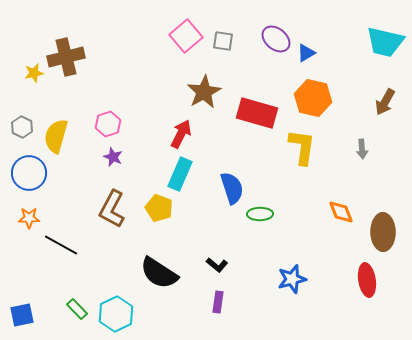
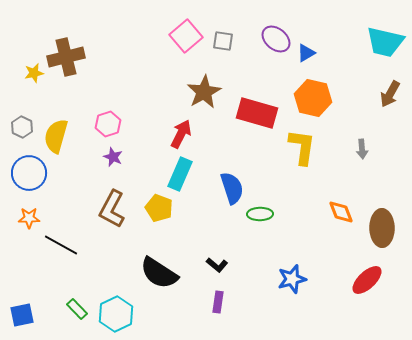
brown arrow: moved 5 px right, 8 px up
brown ellipse: moved 1 px left, 4 px up
red ellipse: rotated 56 degrees clockwise
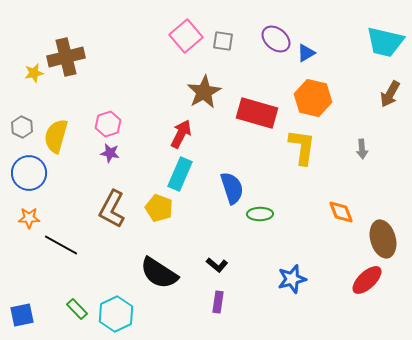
purple star: moved 3 px left, 4 px up; rotated 12 degrees counterclockwise
brown ellipse: moved 1 px right, 11 px down; rotated 15 degrees counterclockwise
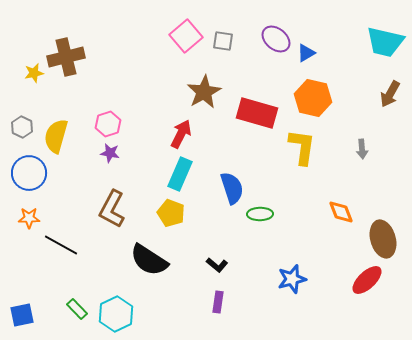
yellow pentagon: moved 12 px right, 5 px down
black semicircle: moved 10 px left, 13 px up
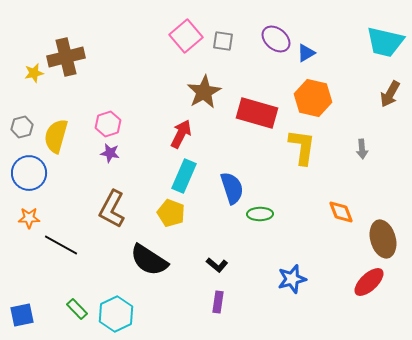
gray hexagon: rotated 20 degrees clockwise
cyan rectangle: moved 4 px right, 2 px down
red ellipse: moved 2 px right, 2 px down
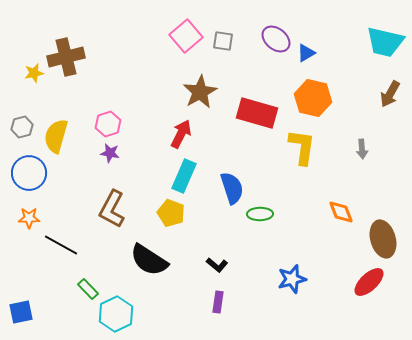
brown star: moved 4 px left
green rectangle: moved 11 px right, 20 px up
blue square: moved 1 px left, 3 px up
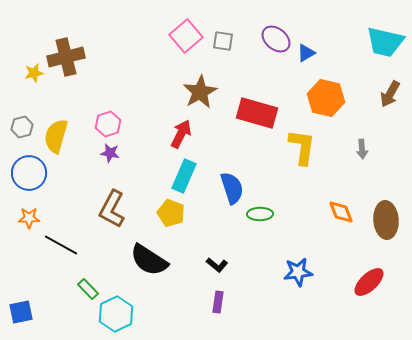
orange hexagon: moved 13 px right
brown ellipse: moved 3 px right, 19 px up; rotated 12 degrees clockwise
blue star: moved 6 px right, 7 px up; rotated 8 degrees clockwise
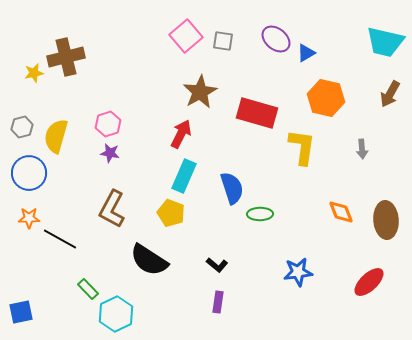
black line: moved 1 px left, 6 px up
